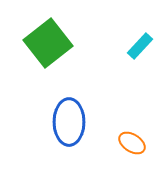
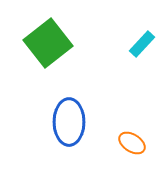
cyan rectangle: moved 2 px right, 2 px up
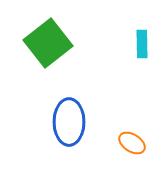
cyan rectangle: rotated 44 degrees counterclockwise
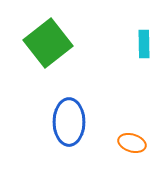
cyan rectangle: moved 2 px right
orange ellipse: rotated 16 degrees counterclockwise
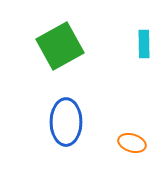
green square: moved 12 px right, 3 px down; rotated 9 degrees clockwise
blue ellipse: moved 3 px left
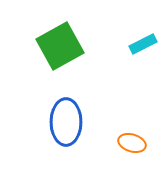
cyan rectangle: moved 1 px left; rotated 64 degrees clockwise
